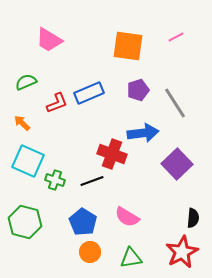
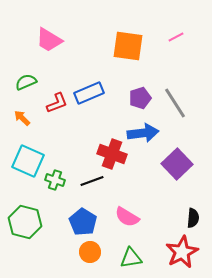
purple pentagon: moved 2 px right, 8 px down
orange arrow: moved 5 px up
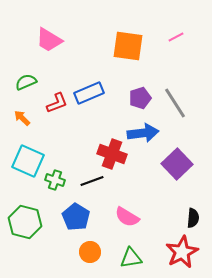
blue pentagon: moved 7 px left, 5 px up
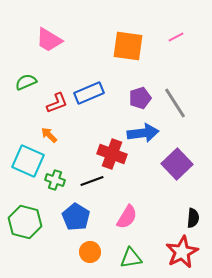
orange arrow: moved 27 px right, 17 px down
pink semicircle: rotated 90 degrees counterclockwise
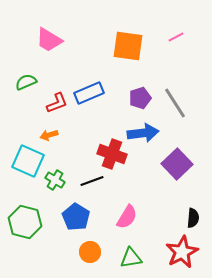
orange arrow: rotated 60 degrees counterclockwise
green cross: rotated 12 degrees clockwise
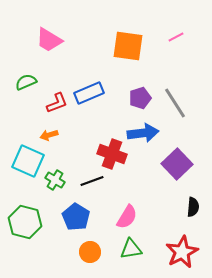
black semicircle: moved 11 px up
green triangle: moved 9 px up
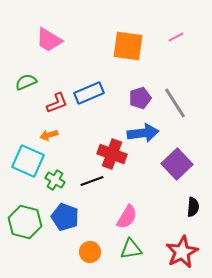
blue pentagon: moved 11 px left; rotated 12 degrees counterclockwise
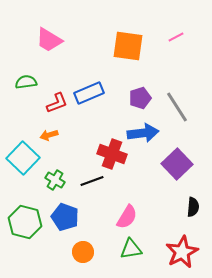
green semicircle: rotated 15 degrees clockwise
gray line: moved 2 px right, 4 px down
cyan square: moved 5 px left, 3 px up; rotated 20 degrees clockwise
orange circle: moved 7 px left
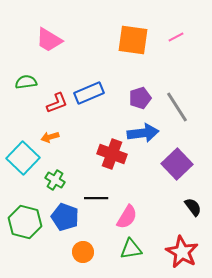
orange square: moved 5 px right, 6 px up
orange arrow: moved 1 px right, 2 px down
black line: moved 4 px right, 17 px down; rotated 20 degrees clockwise
black semicircle: rotated 42 degrees counterclockwise
red star: rotated 16 degrees counterclockwise
